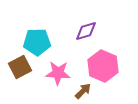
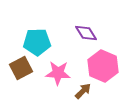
purple diamond: moved 2 px down; rotated 75 degrees clockwise
brown square: moved 1 px right, 1 px down
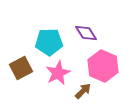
cyan pentagon: moved 12 px right
pink star: rotated 30 degrees counterclockwise
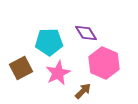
pink hexagon: moved 1 px right, 3 px up
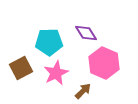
pink star: moved 2 px left
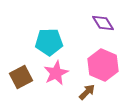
purple diamond: moved 17 px right, 10 px up
pink hexagon: moved 1 px left, 2 px down
brown square: moved 9 px down
brown arrow: moved 4 px right, 1 px down
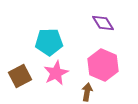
brown square: moved 1 px left, 1 px up
brown arrow: rotated 36 degrees counterclockwise
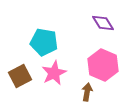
cyan pentagon: moved 5 px left; rotated 12 degrees clockwise
pink star: moved 2 px left
